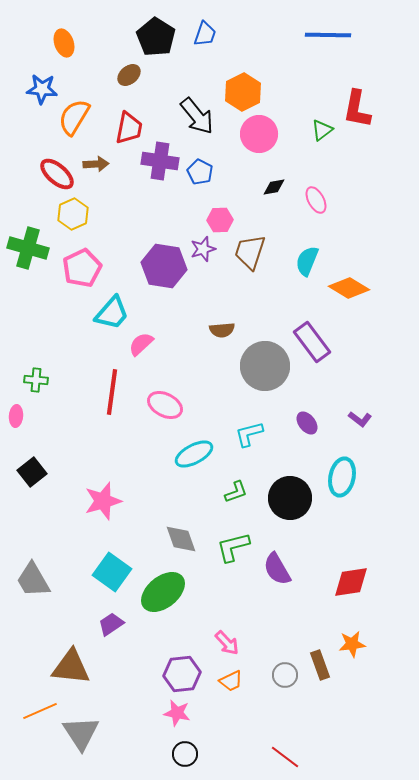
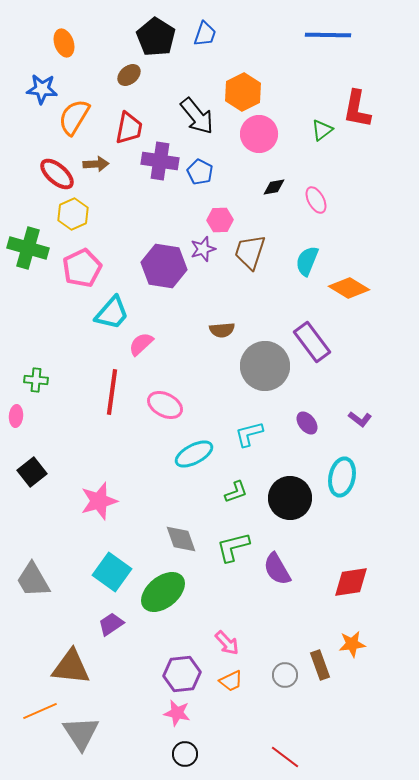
pink star at (103, 501): moved 4 px left
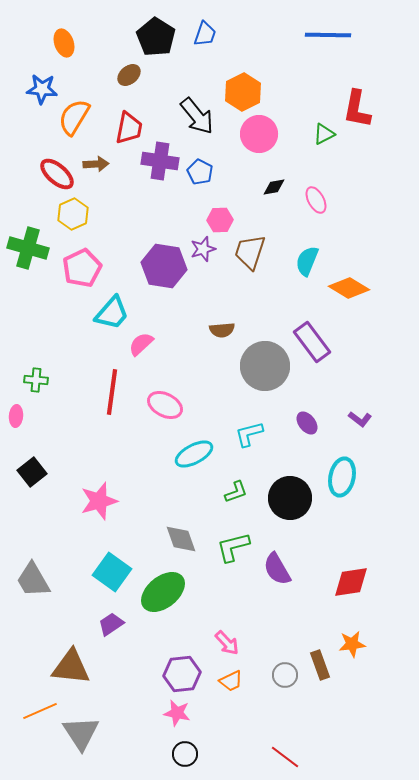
green triangle at (322, 130): moved 2 px right, 4 px down; rotated 10 degrees clockwise
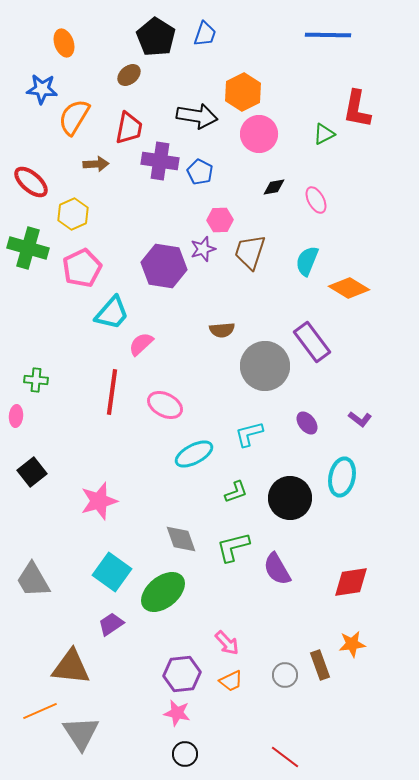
black arrow at (197, 116): rotated 42 degrees counterclockwise
red ellipse at (57, 174): moved 26 px left, 8 px down
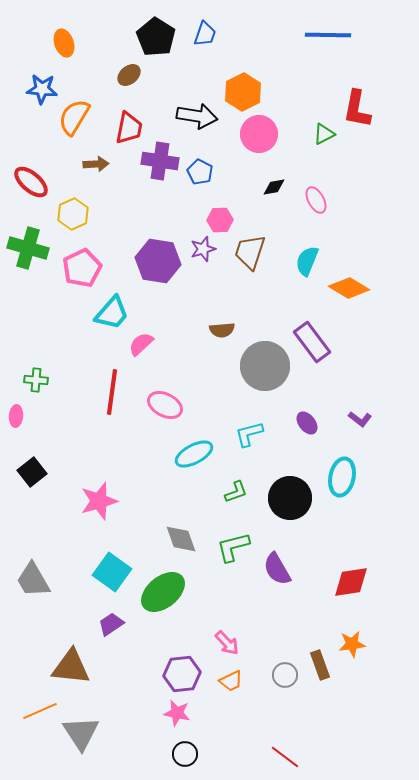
purple hexagon at (164, 266): moved 6 px left, 5 px up
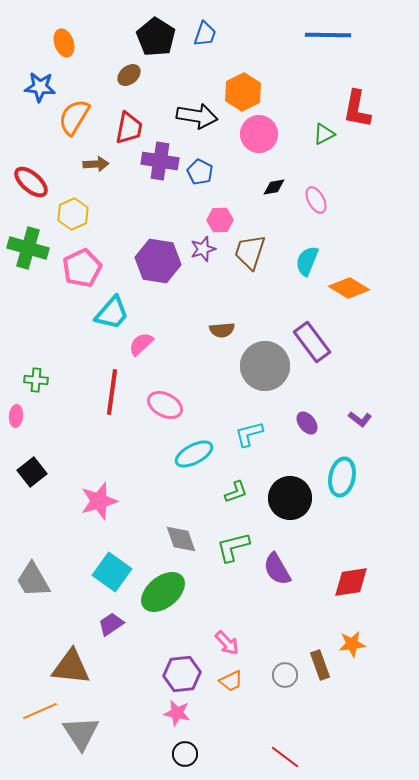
blue star at (42, 89): moved 2 px left, 2 px up
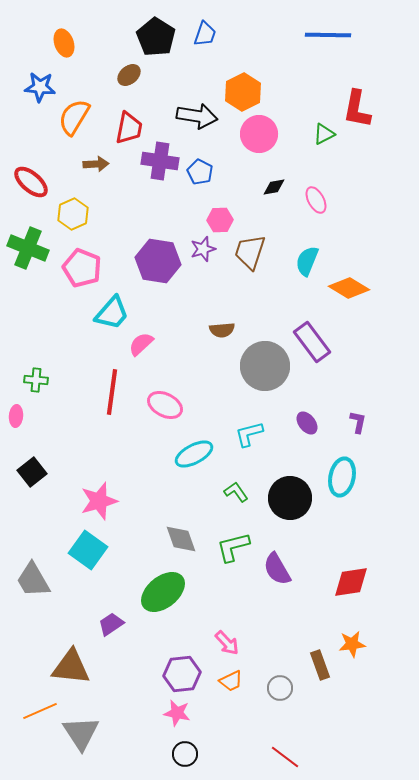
green cross at (28, 248): rotated 6 degrees clockwise
pink pentagon at (82, 268): rotated 24 degrees counterclockwise
purple L-shape at (360, 419): moved 2 px left, 3 px down; rotated 115 degrees counterclockwise
green L-shape at (236, 492): rotated 105 degrees counterclockwise
cyan square at (112, 572): moved 24 px left, 22 px up
gray circle at (285, 675): moved 5 px left, 13 px down
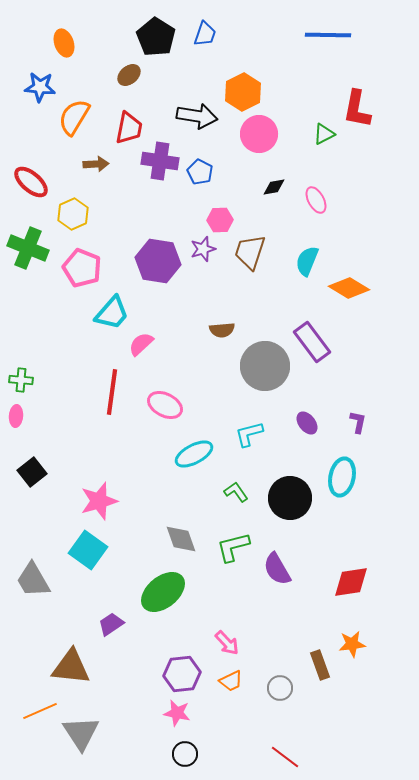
green cross at (36, 380): moved 15 px left
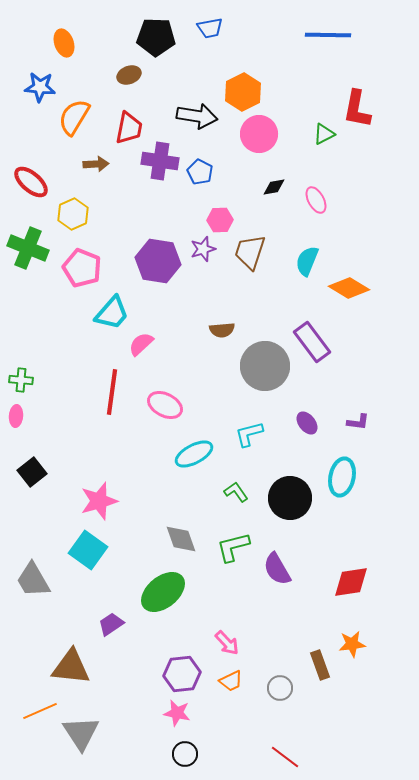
blue trapezoid at (205, 34): moved 5 px right, 6 px up; rotated 60 degrees clockwise
black pentagon at (156, 37): rotated 30 degrees counterclockwise
brown ellipse at (129, 75): rotated 20 degrees clockwise
purple L-shape at (358, 422): rotated 85 degrees clockwise
